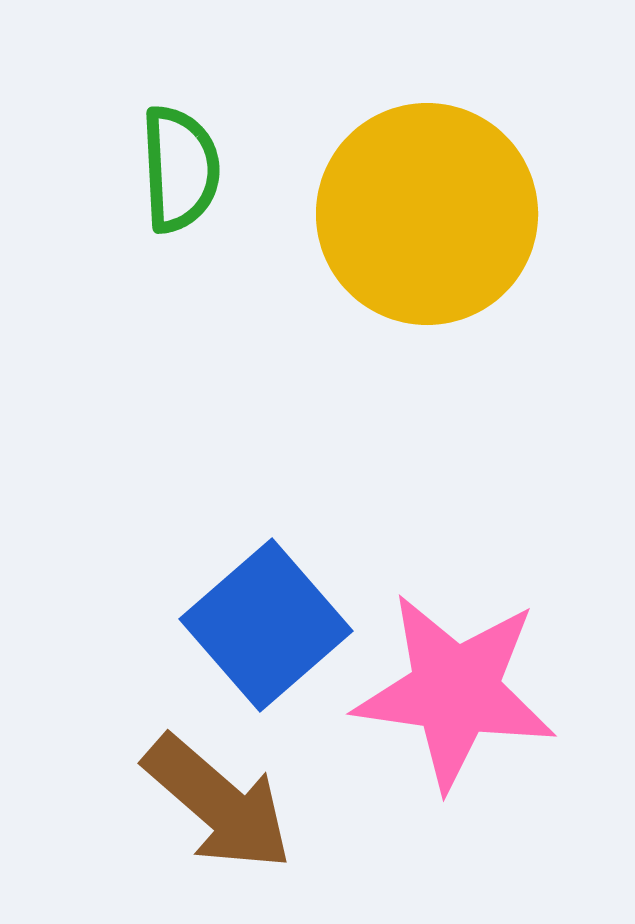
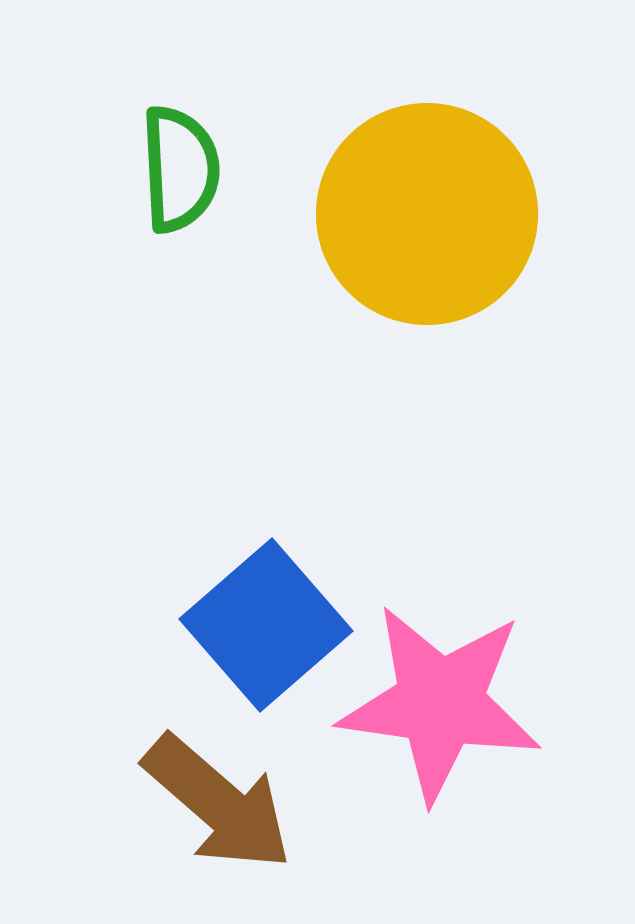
pink star: moved 15 px left, 12 px down
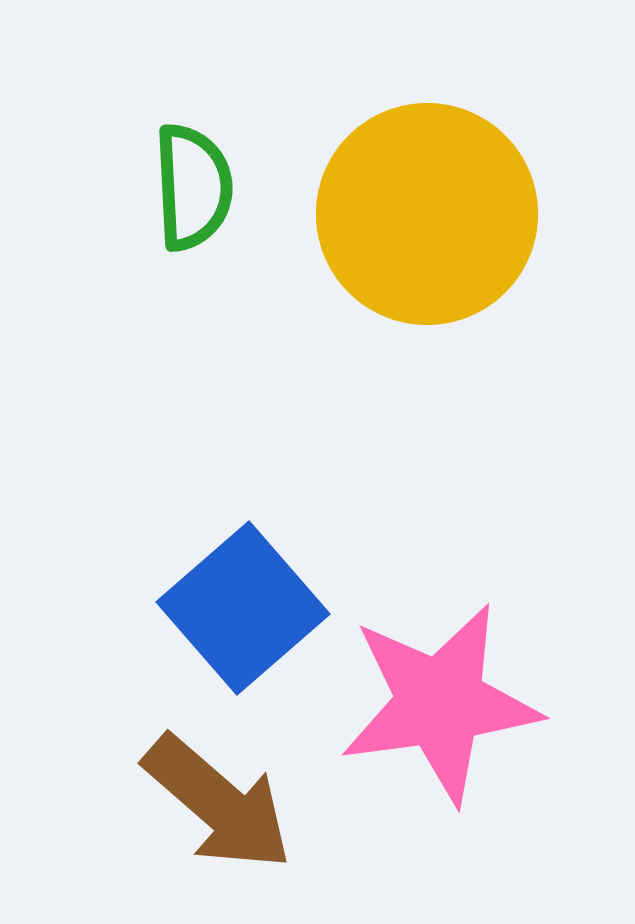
green semicircle: moved 13 px right, 18 px down
blue square: moved 23 px left, 17 px up
pink star: rotated 16 degrees counterclockwise
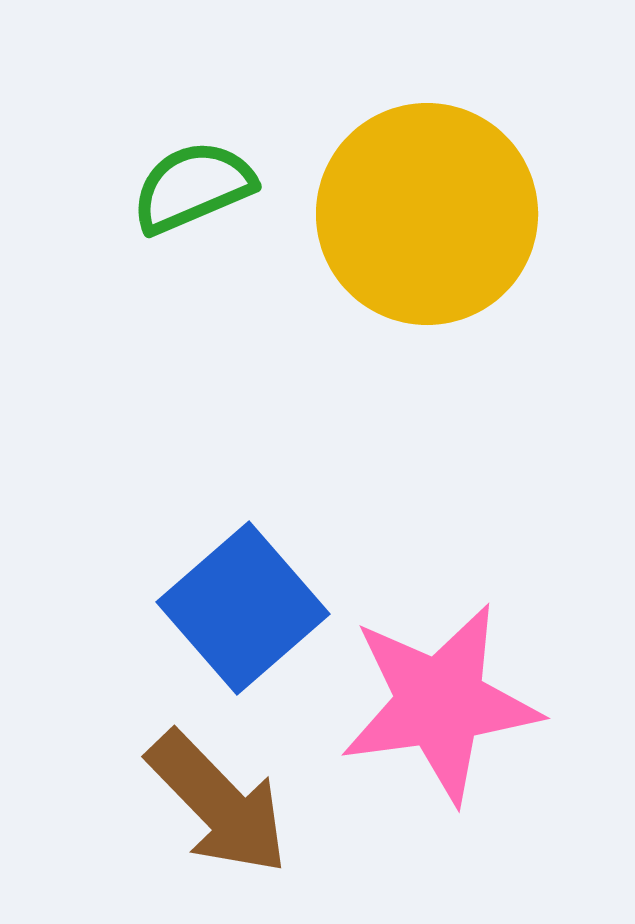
green semicircle: rotated 110 degrees counterclockwise
brown arrow: rotated 5 degrees clockwise
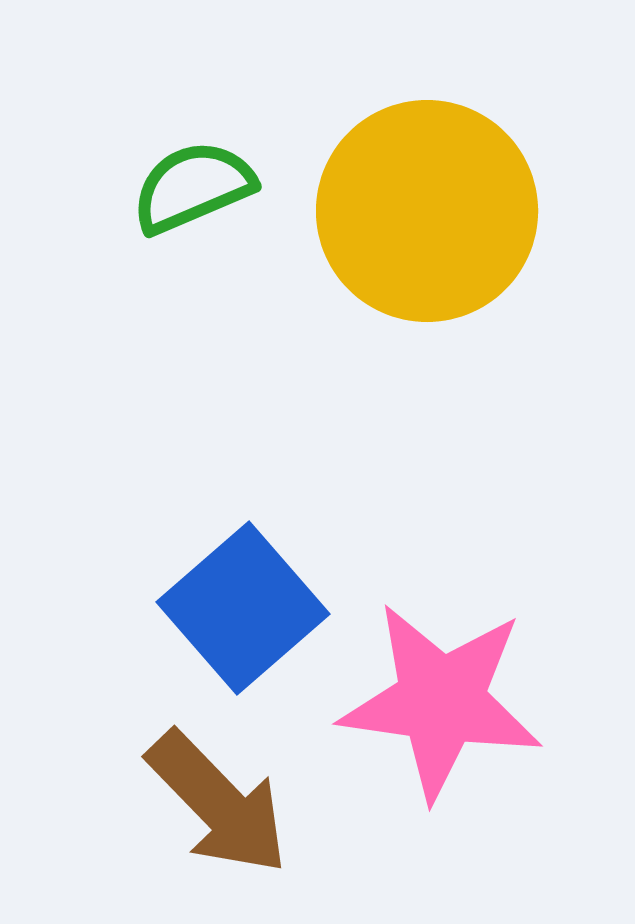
yellow circle: moved 3 px up
pink star: moved 1 px right, 2 px up; rotated 16 degrees clockwise
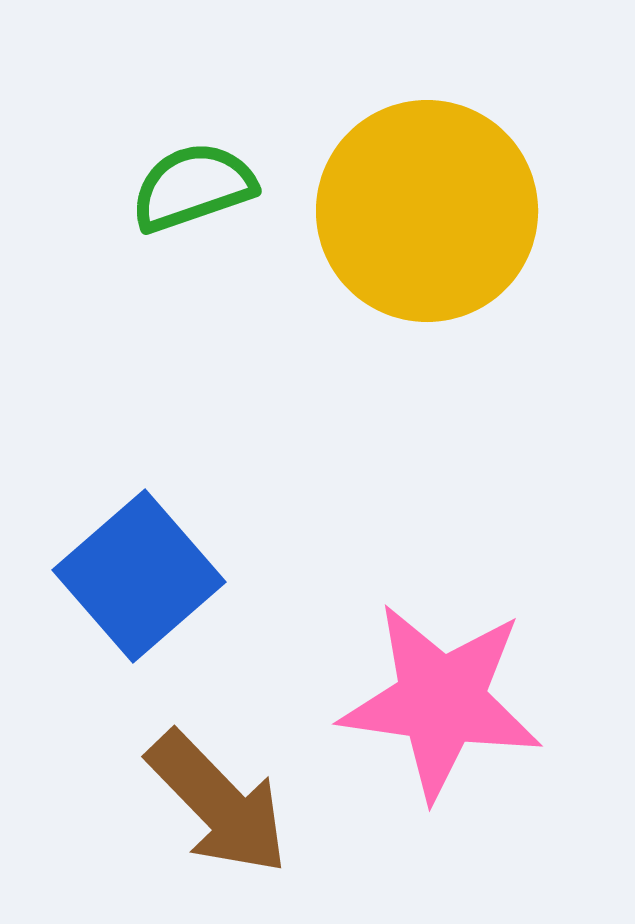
green semicircle: rotated 4 degrees clockwise
blue square: moved 104 px left, 32 px up
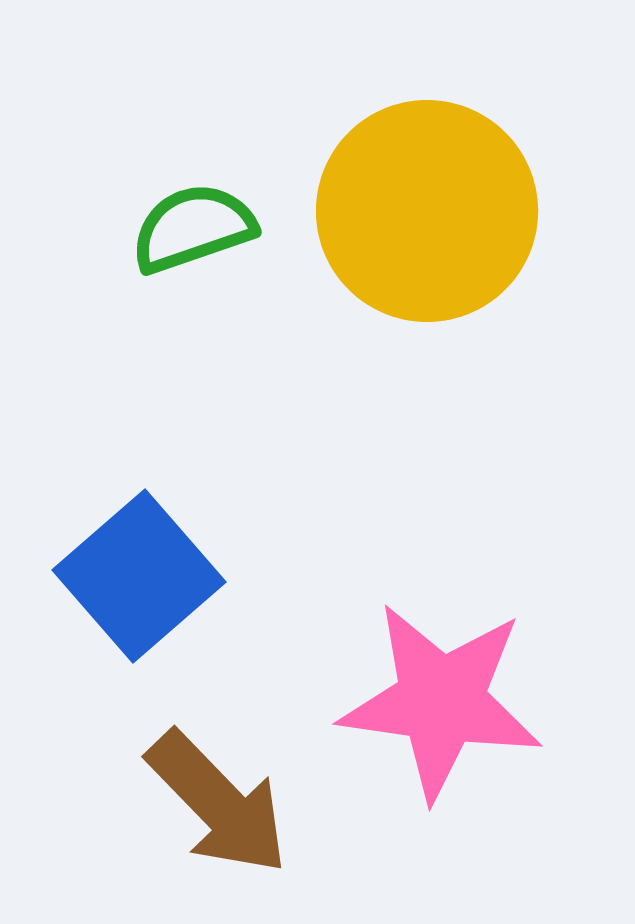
green semicircle: moved 41 px down
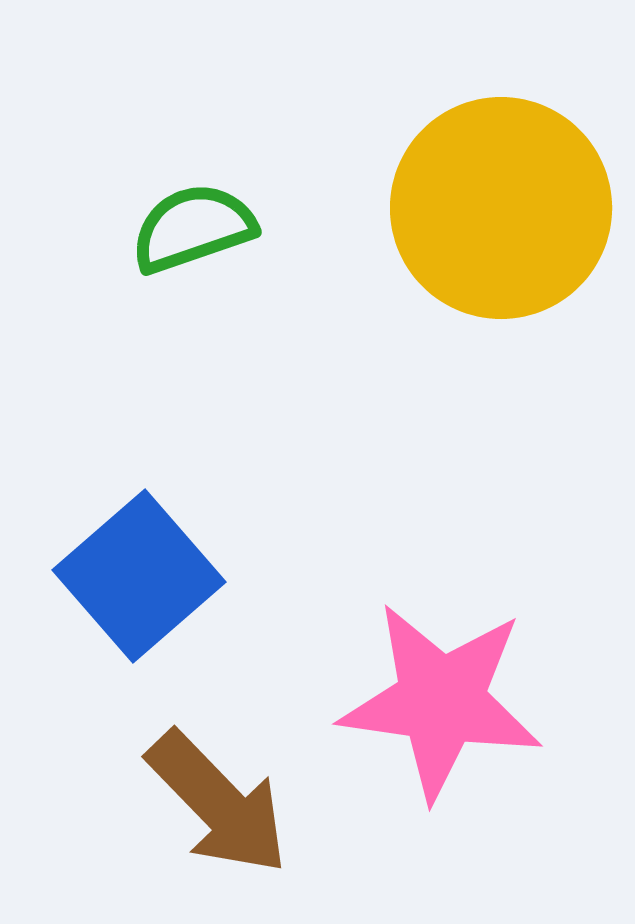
yellow circle: moved 74 px right, 3 px up
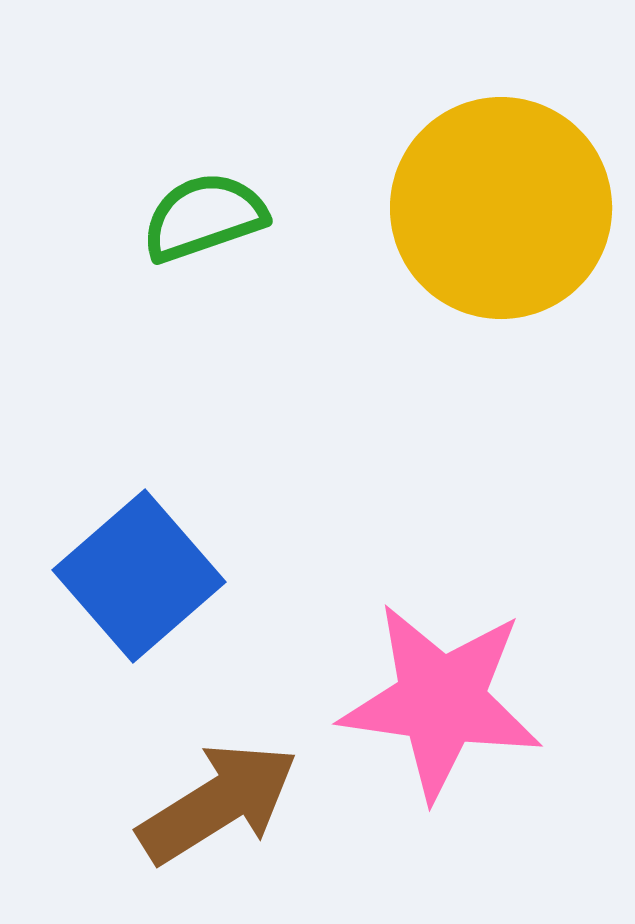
green semicircle: moved 11 px right, 11 px up
brown arrow: rotated 78 degrees counterclockwise
